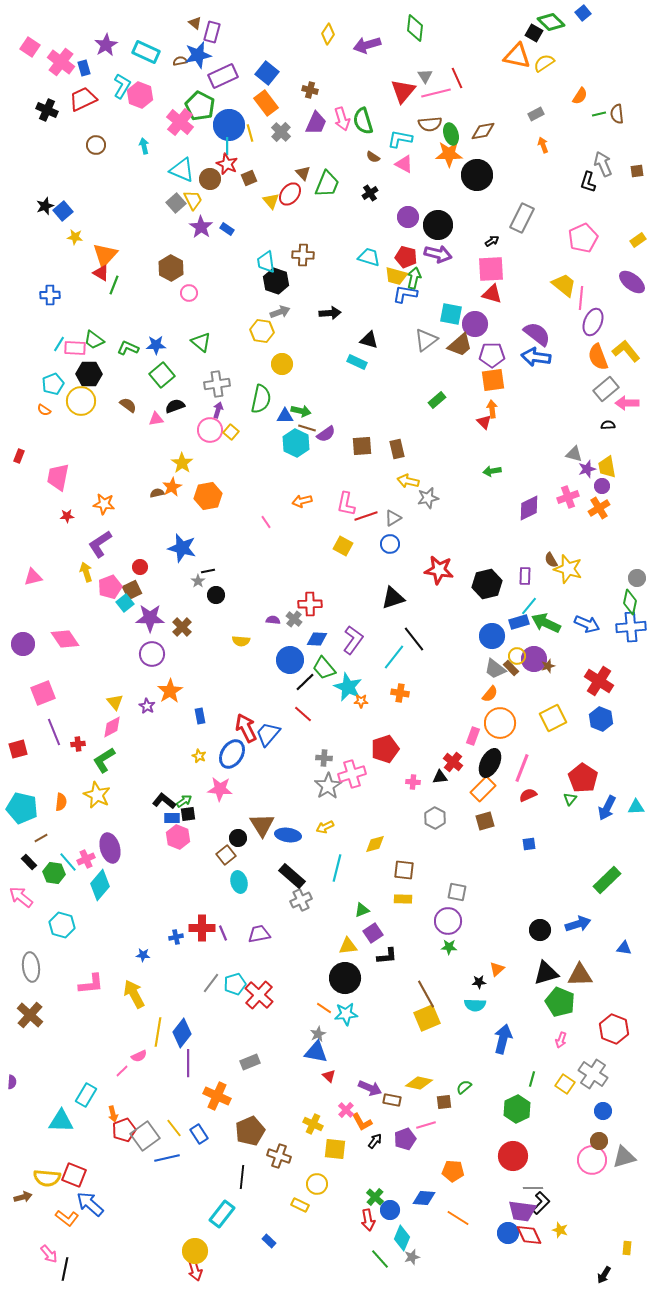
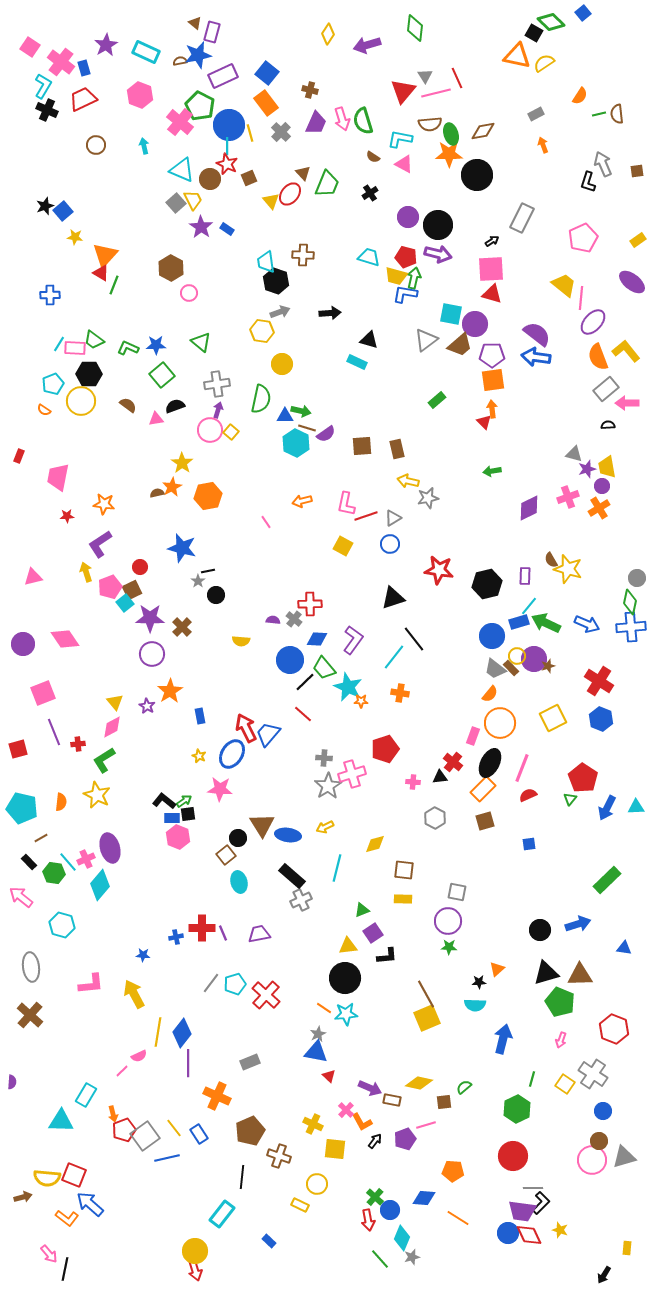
cyan L-shape at (122, 86): moved 79 px left
purple ellipse at (593, 322): rotated 20 degrees clockwise
red cross at (259, 995): moved 7 px right
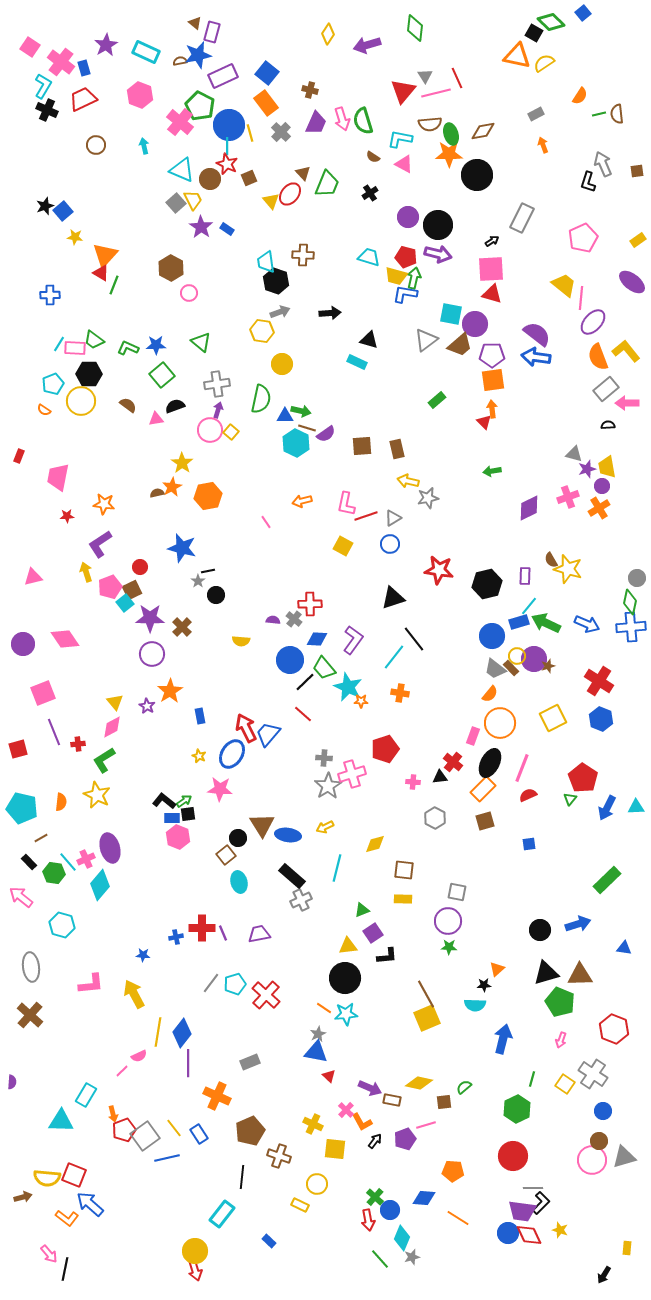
black star at (479, 982): moved 5 px right, 3 px down
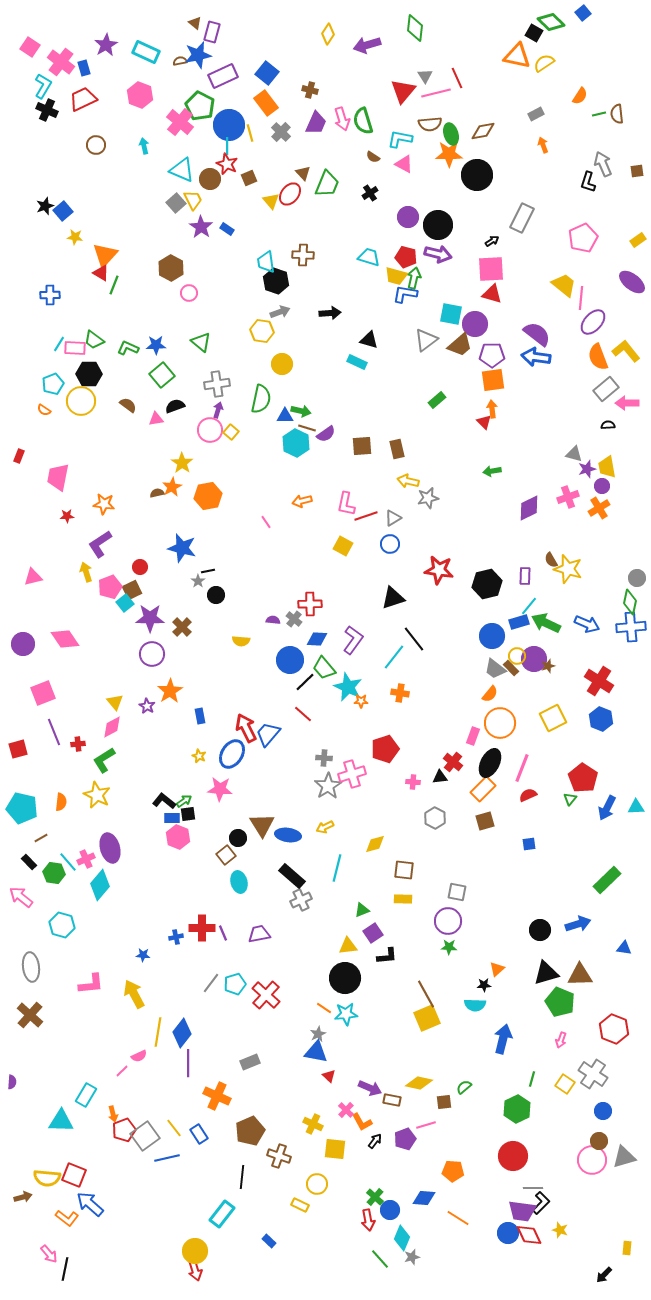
black arrow at (604, 1275): rotated 12 degrees clockwise
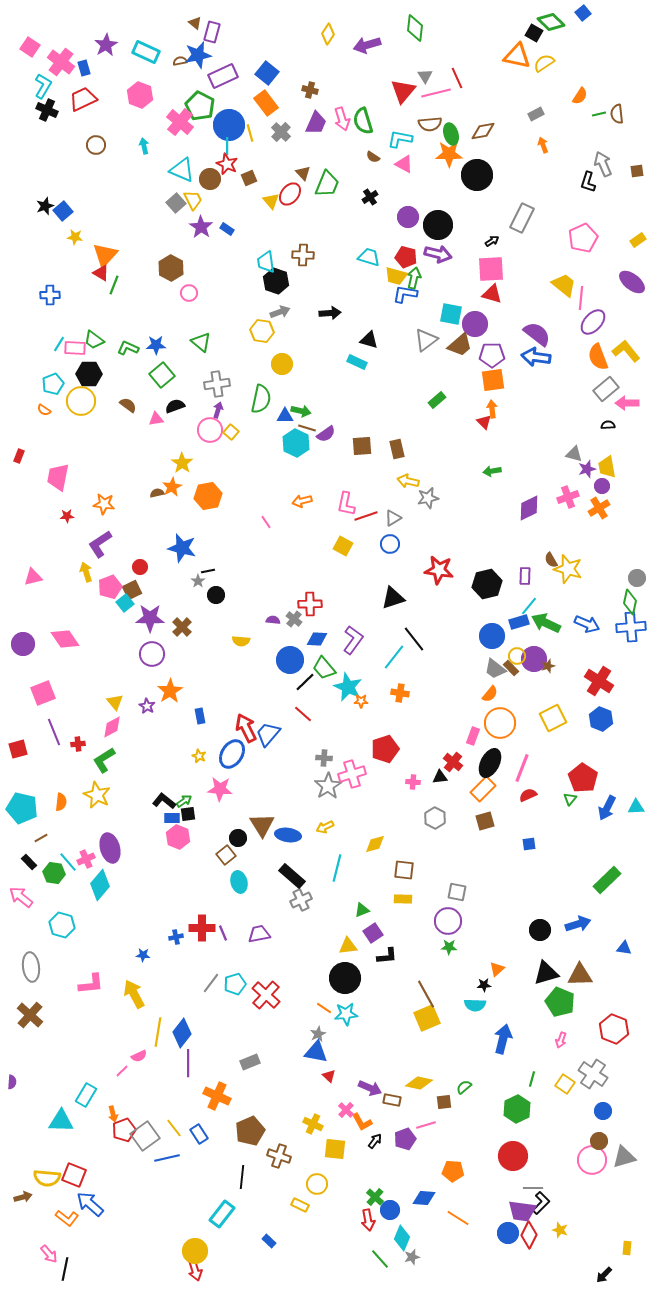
black cross at (370, 193): moved 4 px down
red diamond at (529, 1235): rotated 52 degrees clockwise
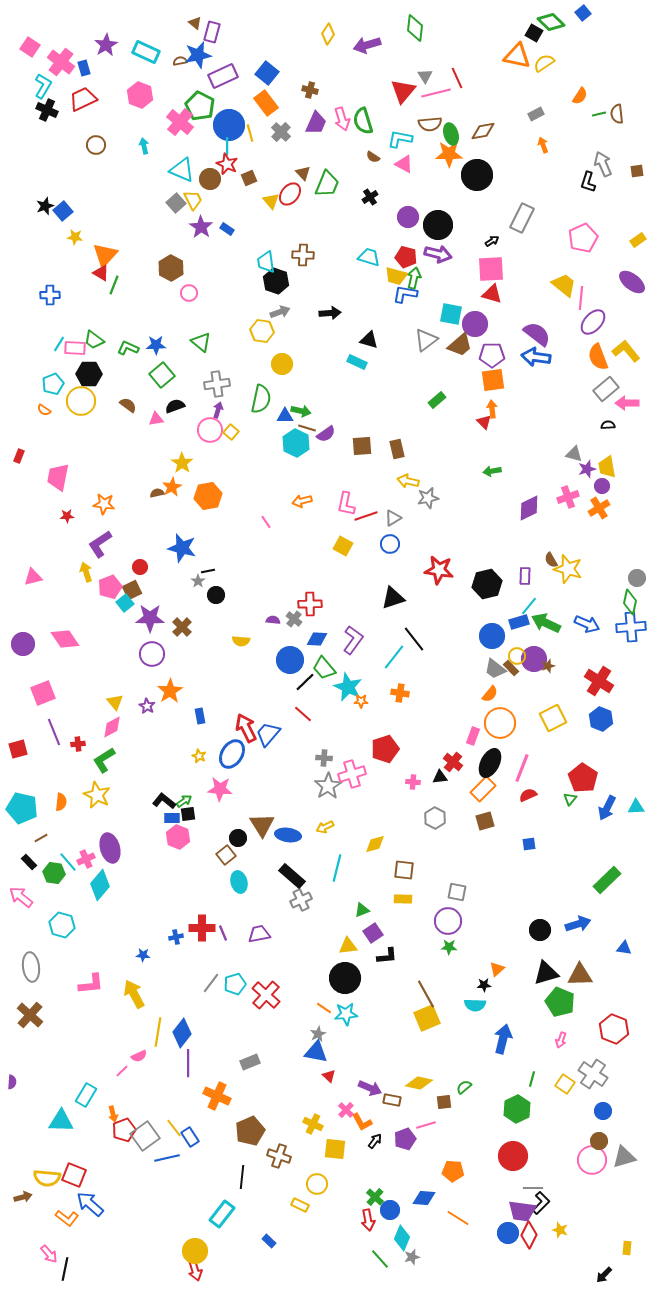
blue rectangle at (199, 1134): moved 9 px left, 3 px down
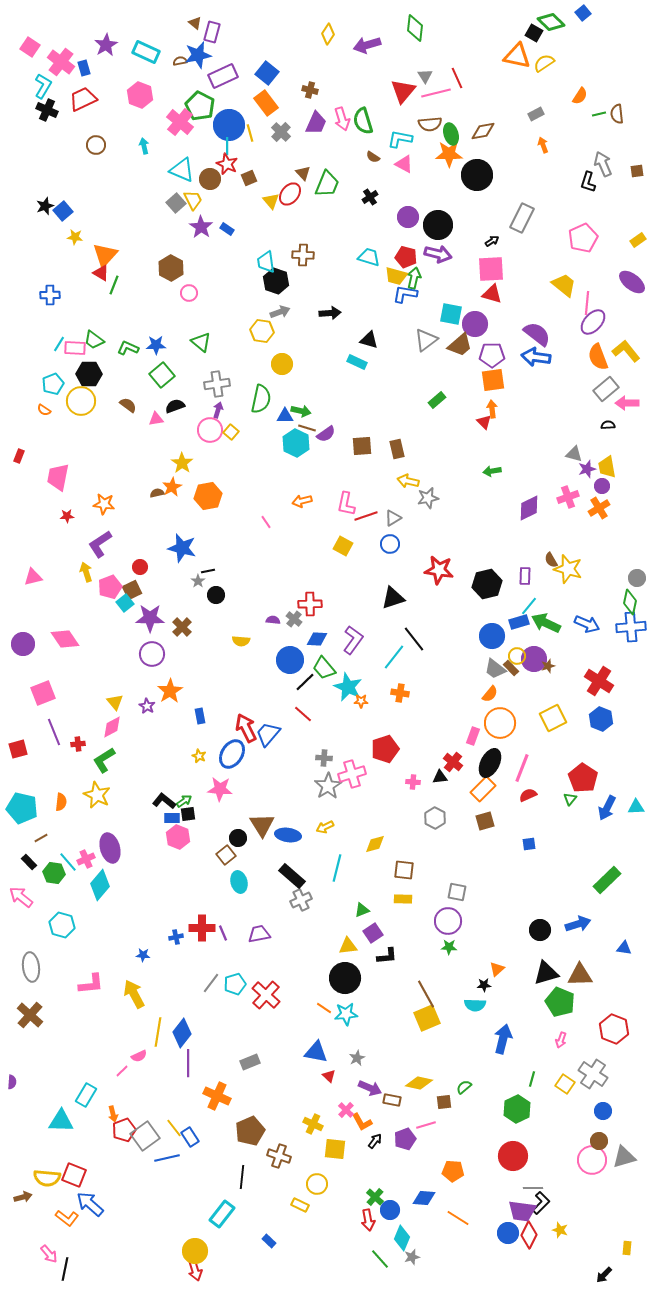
pink line at (581, 298): moved 6 px right, 5 px down
gray star at (318, 1034): moved 39 px right, 24 px down
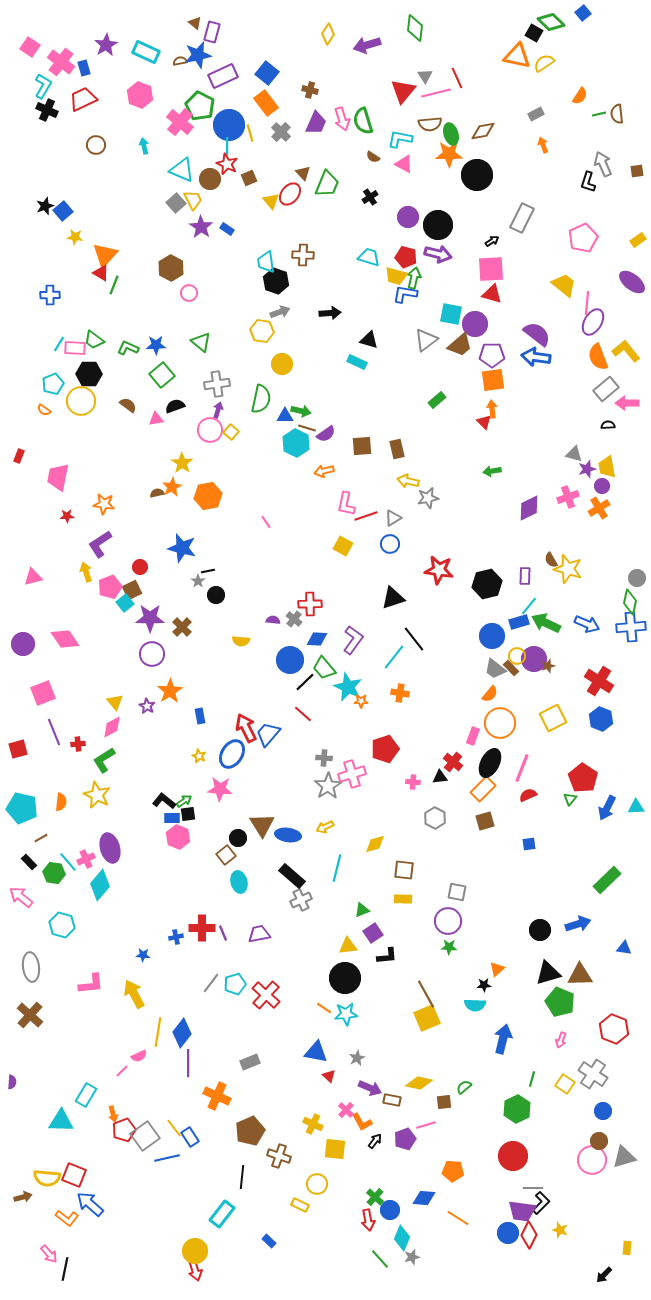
purple ellipse at (593, 322): rotated 12 degrees counterclockwise
orange arrow at (302, 501): moved 22 px right, 30 px up
black triangle at (546, 973): moved 2 px right
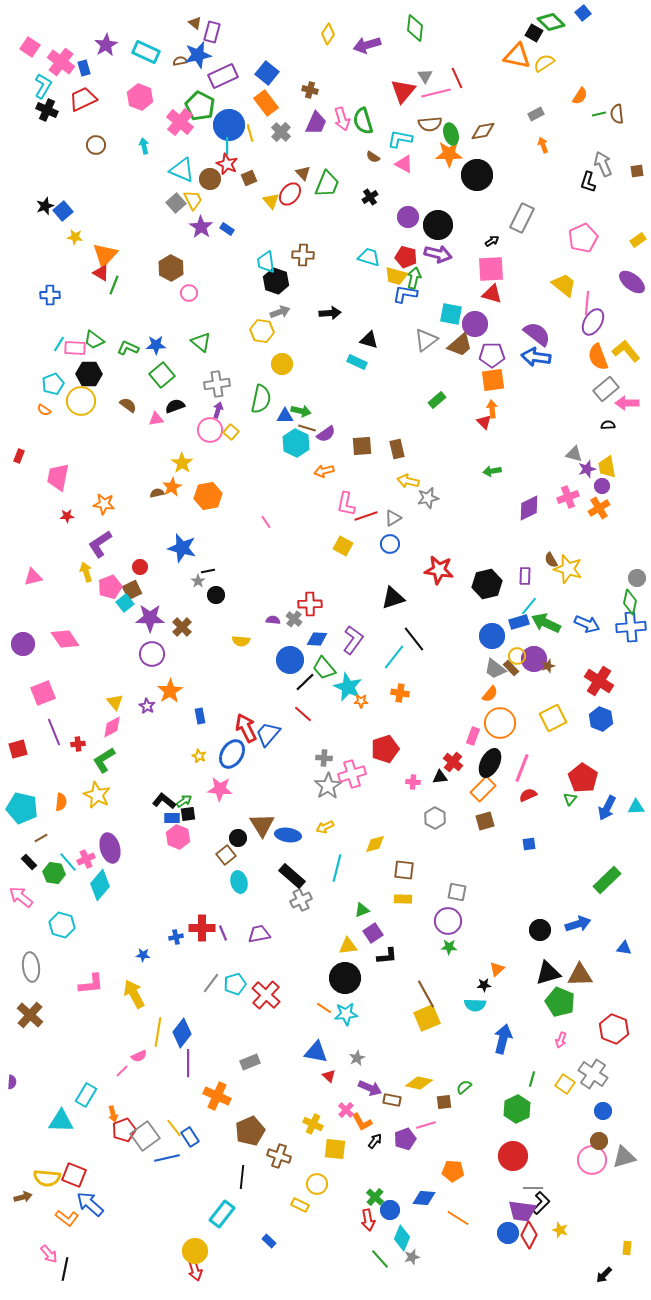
pink hexagon at (140, 95): moved 2 px down
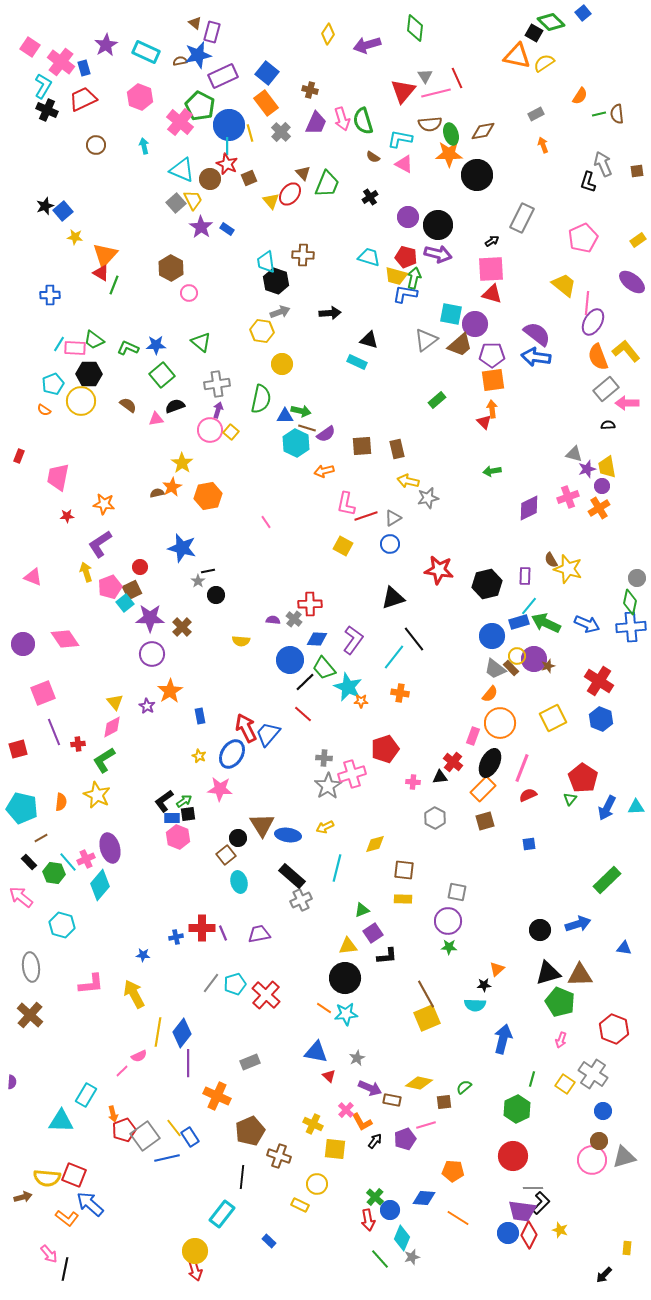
pink triangle at (33, 577): rotated 36 degrees clockwise
black L-shape at (164, 801): rotated 75 degrees counterclockwise
